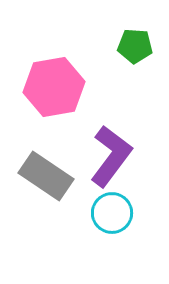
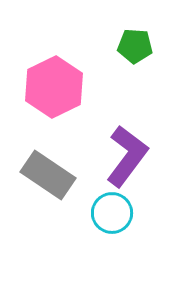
pink hexagon: rotated 16 degrees counterclockwise
purple L-shape: moved 16 px right
gray rectangle: moved 2 px right, 1 px up
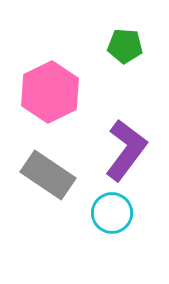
green pentagon: moved 10 px left
pink hexagon: moved 4 px left, 5 px down
purple L-shape: moved 1 px left, 6 px up
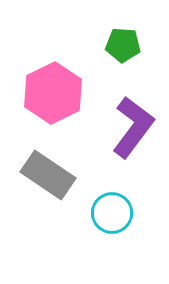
green pentagon: moved 2 px left, 1 px up
pink hexagon: moved 3 px right, 1 px down
purple L-shape: moved 7 px right, 23 px up
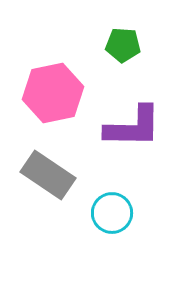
pink hexagon: rotated 14 degrees clockwise
purple L-shape: rotated 54 degrees clockwise
